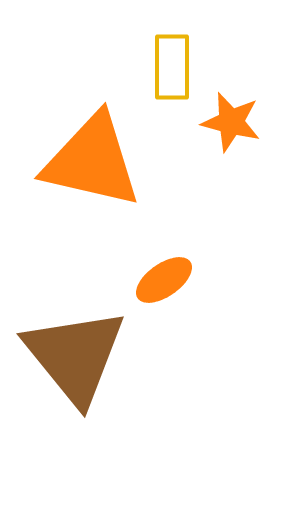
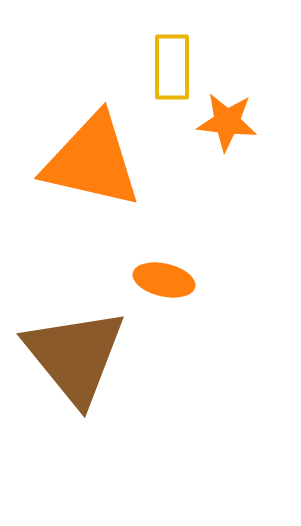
orange star: moved 4 px left; rotated 8 degrees counterclockwise
orange ellipse: rotated 48 degrees clockwise
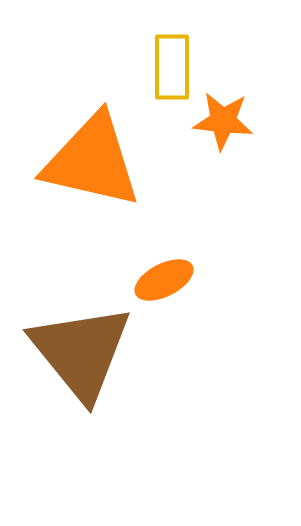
orange star: moved 4 px left, 1 px up
orange ellipse: rotated 40 degrees counterclockwise
brown triangle: moved 6 px right, 4 px up
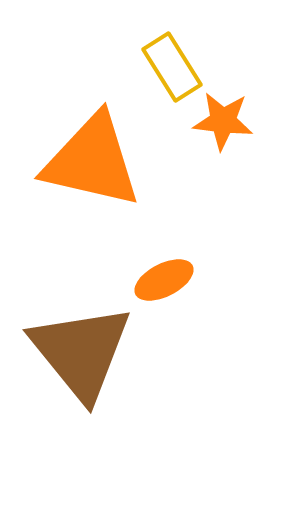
yellow rectangle: rotated 32 degrees counterclockwise
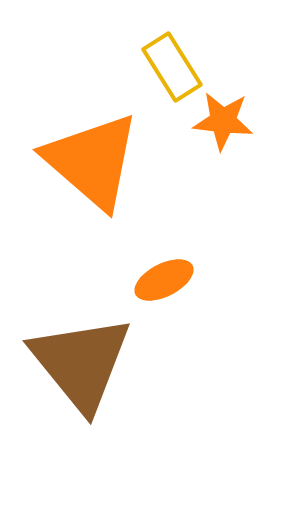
orange triangle: rotated 28 degrees clockwise
brown triangle: moved 11 px down
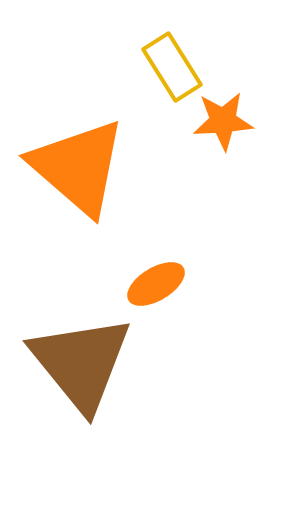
orange star: rotated 10 degrees counterclockwise
orange triangle: moved 14 px left, 6 px down
orange ellipse: moved 8 px left, 4 px down; rotated 4 degrees counterclockwise
